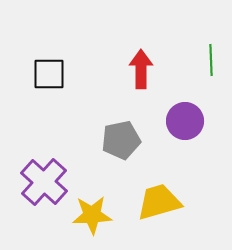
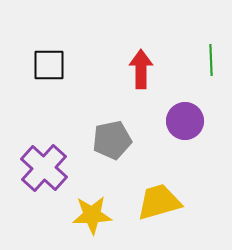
black square: moved 9 px up
gray pentagon: moved 9 px left
purple cross: moved 14 px up
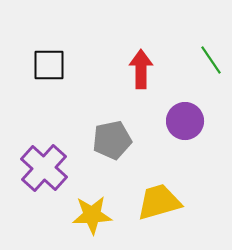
green line: rotated 32 degrees counterclockwise
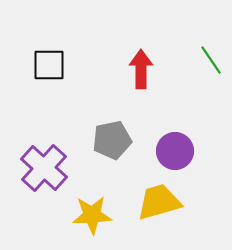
purple circle: moved 10 px left, 30 px down
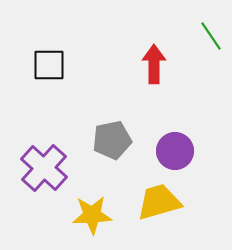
green line: moved 24 px up
red arrow: moved 13 px right, 5 px up
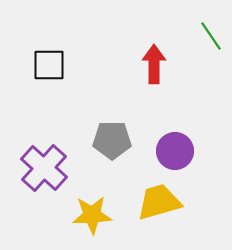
gray pentagon: rotated 12 degrees clockwise
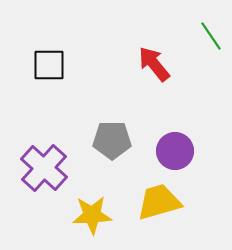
red arrow: rotated 39 degrees counterclockwise
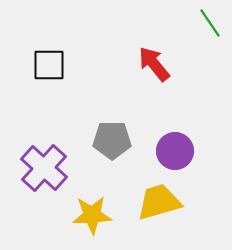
green line: moved 1 px left, 13 px up
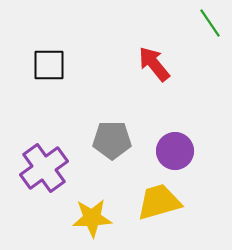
purple cross: rotated 12 degrees clockwise
yellow star: moved 3 px down
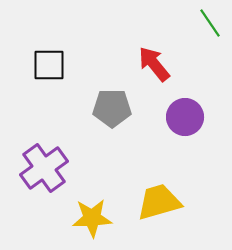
gray pentagon: moved 32 px up
purple circle: moved 10 px right, 34 px up
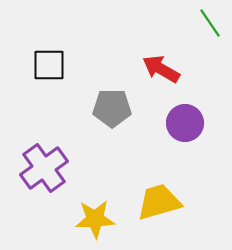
red arrow: moved 7 px right, 5 px down; rotated 21 degrees counterclockwise
purple circle: moved 6 px down
yellow star: moved 3 px right, 1 px down
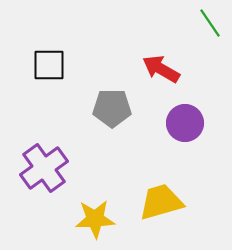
yellow trapezoid: moved 2 px right
